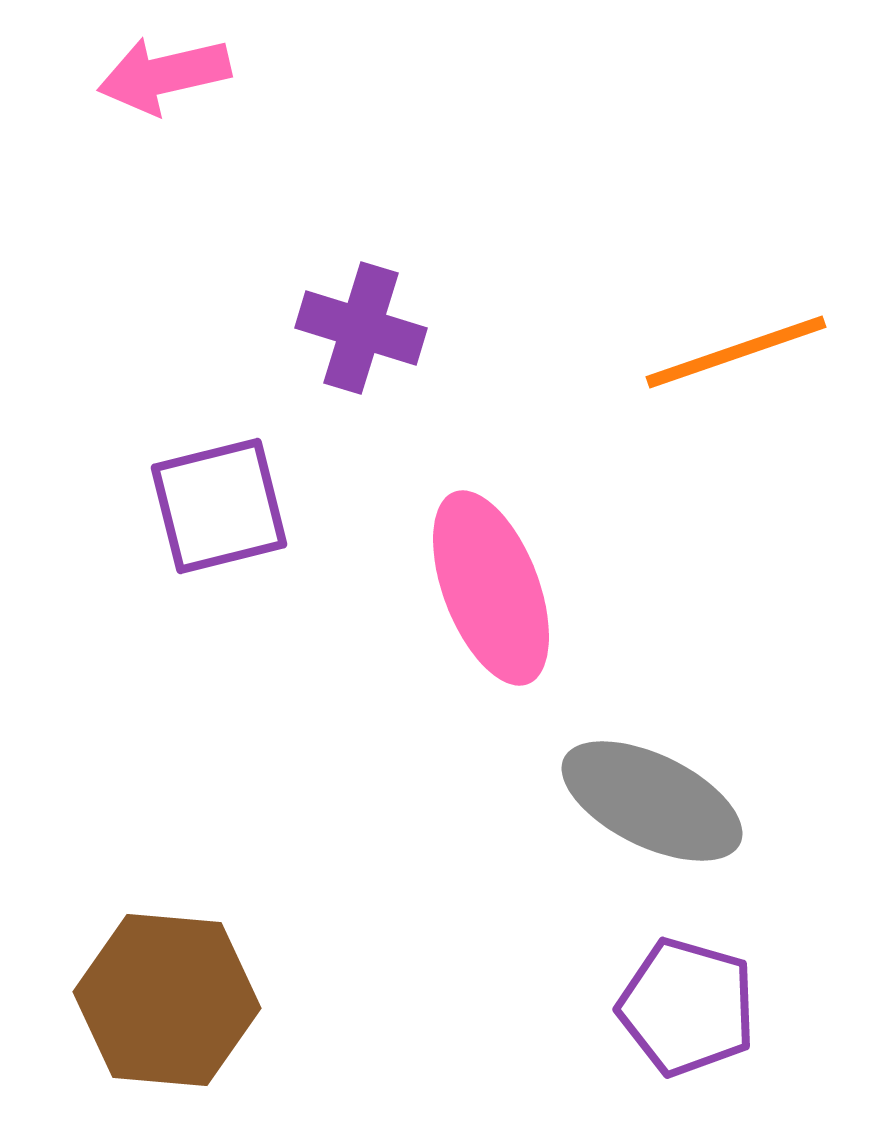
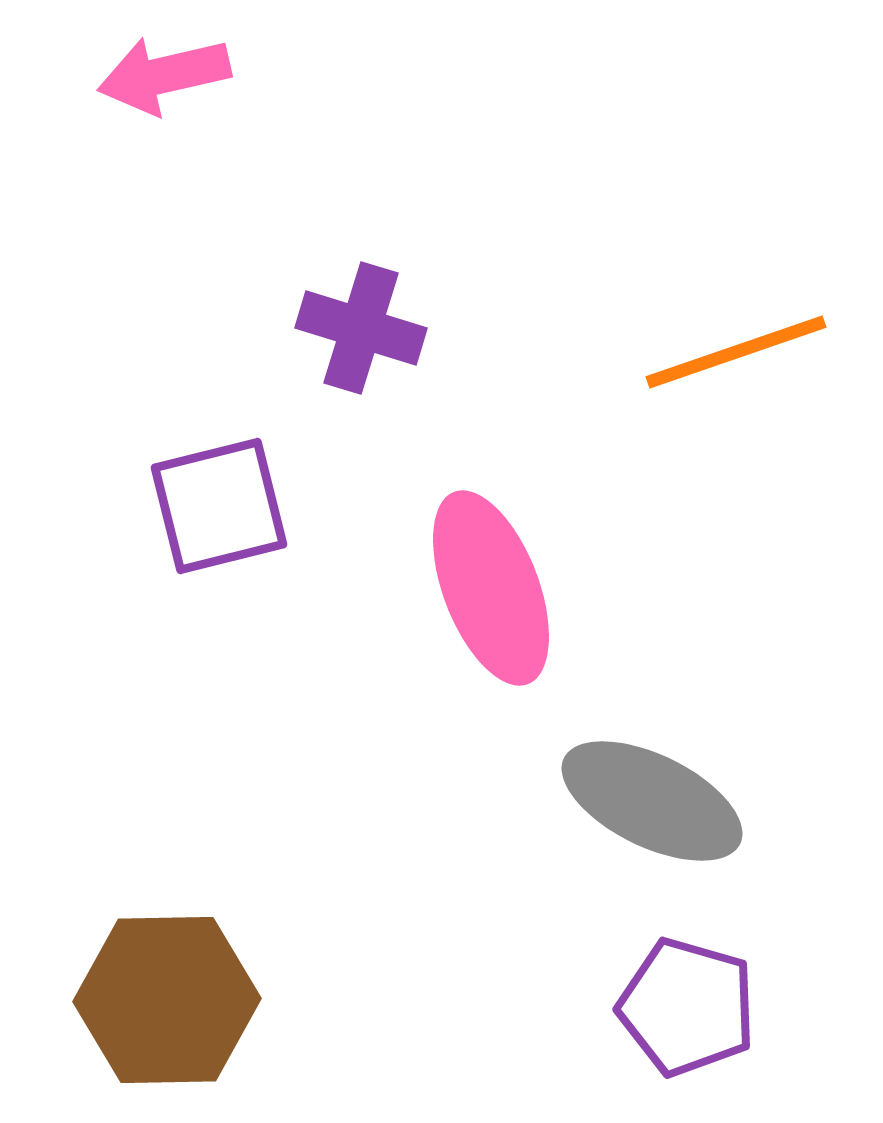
brown hexagon: rotated 6 degrees counterclockwise
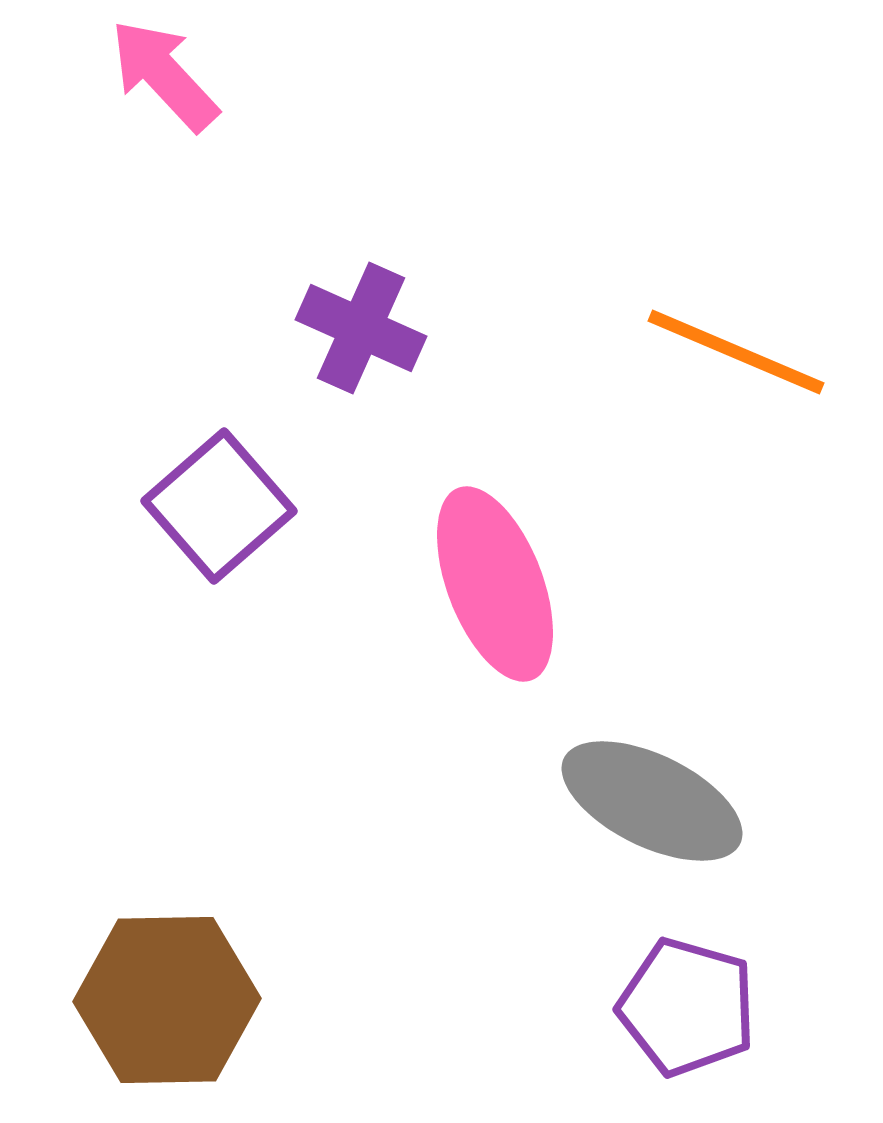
pink arrow: rotated 60 degrees clockwise
purple cross: rotated 7 degrees clockwise
orange line: rotated 42 degrees clockwise
purple square: rotated 27 degrees counterclockwise
pink ellipse: moved 4 px right, 4 px up
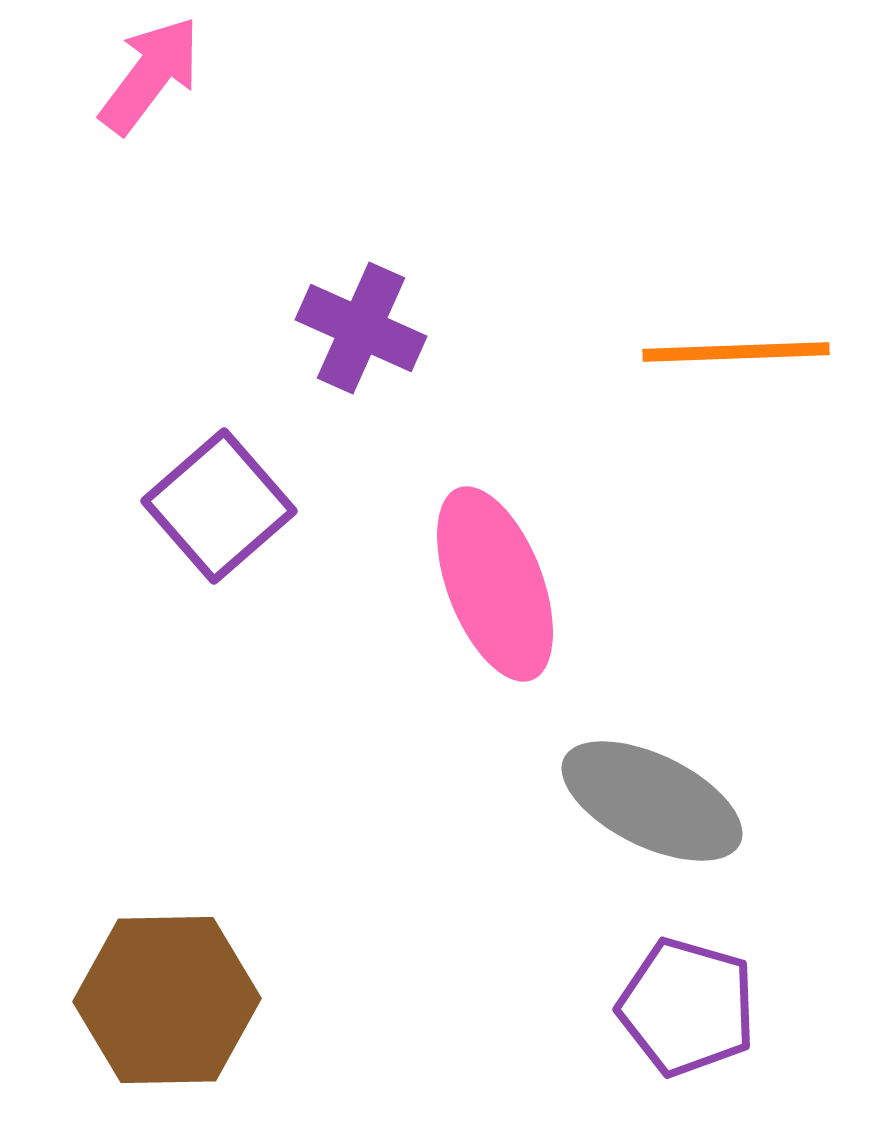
pink arrow: moved 14 px left; rotated 80 degrees clockwise
orange line: rotated 25 degrees counterclockwise
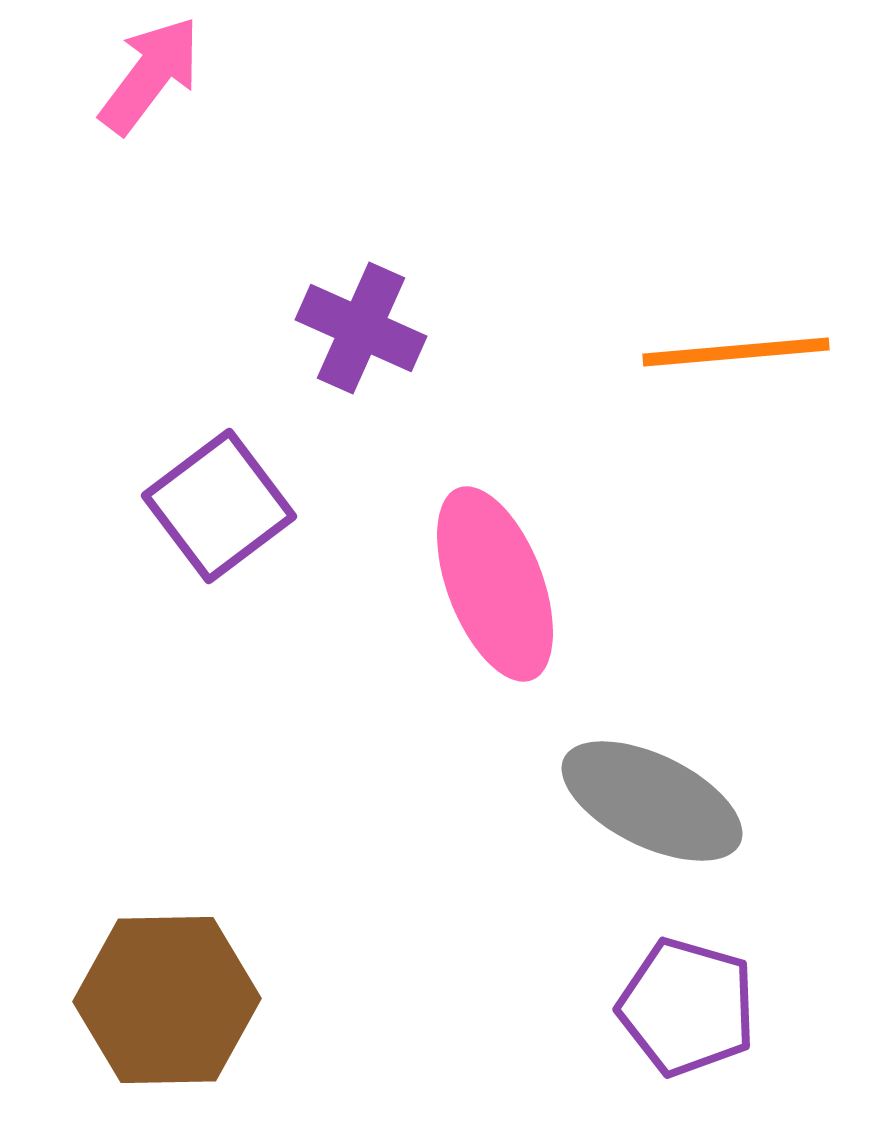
orange line: rotated 3 degrees counterclockwise
purple square: rotated 4 degrees clockwise
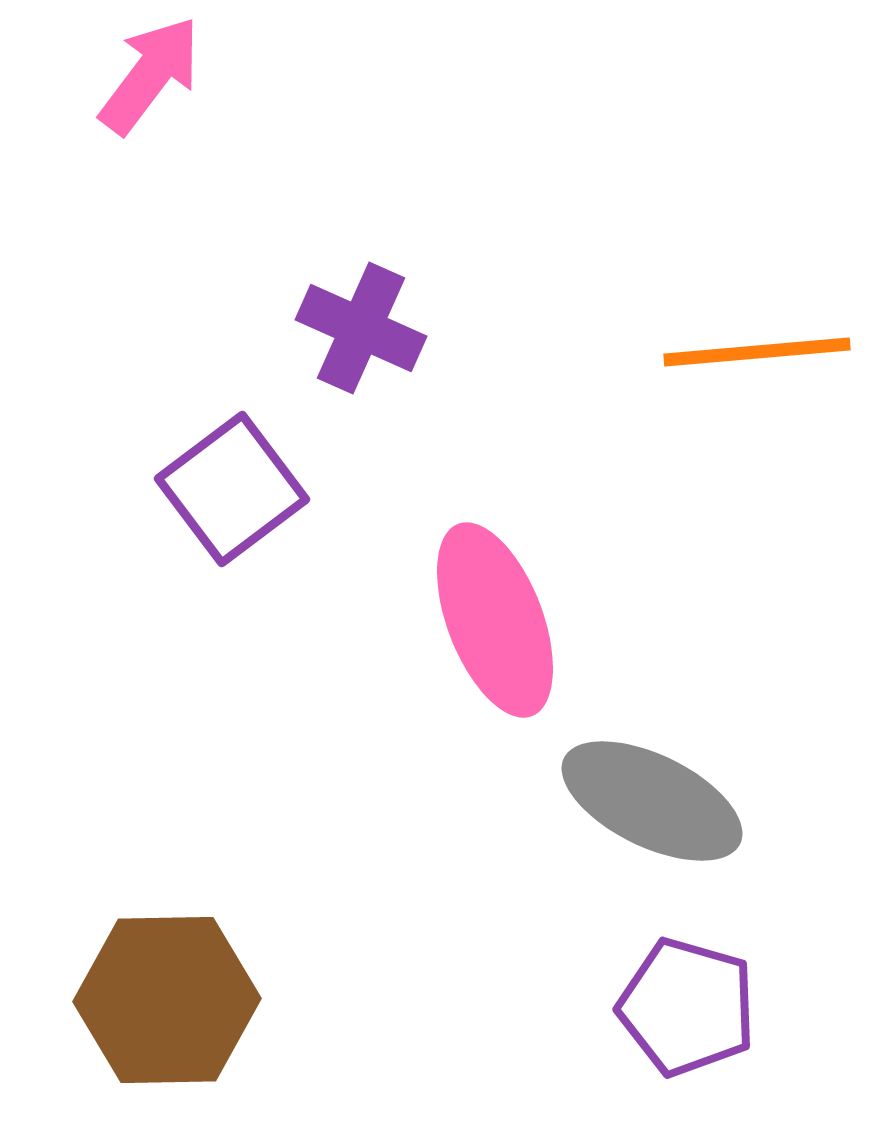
orange line: moved 21 px right
purple square: moved 13 px right, 17 px up
pink ellipse: moved 36 px down
